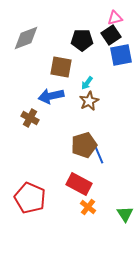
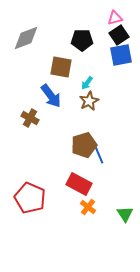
black square: moved 8 px right
blue arrow: rotated 115 degrees counterclockwise
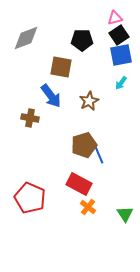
cyan arrow: moved 34 px right
brown cross: rotated 18 degrees counterclockwise
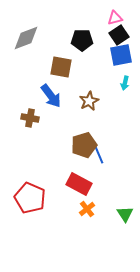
cyan arrow: moved 4 px right; rotated 24 degrees counterclockwise
orange cross: moved 1 px left, 2 px down; rotated 14 degrees clockwise
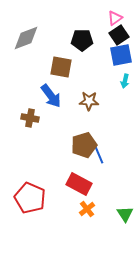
pink triangle: rotated 21 degrees counterclockwise
cyan arrow: moved 2 px up
brown star: rotated 30 degrees clockwise
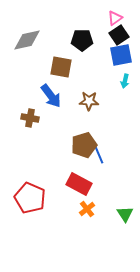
gray diamond: moved 1 px right, 2 px down; rotated 8 degrees clockwise
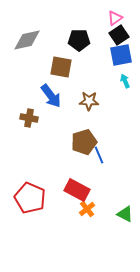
black pentagon: moved 3 px left
cyan arrow: rotated 144 degrees clockwise
brown cross: moved 1 px left
brown pentagon: moved 3 px up
red rectangle: moved 2 px left, 6 px down
green triangle: rotated 30 degrees counterclockwise
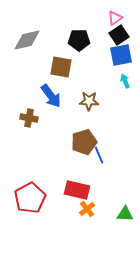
red rectangle: rotated 15 degrees counterclockwise
red pentagon: rotated 20 degrees clockwise
green triangle: rotated 24 degrees counterclockwise
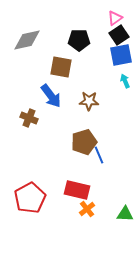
brown cross: rotated 12 degrees clockwise
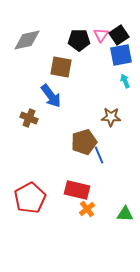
pink triangle: moved 14 px left, 17 px down; rotated 21 degrees counterclockwise
brown star: moved 22 px right, 16 px down
